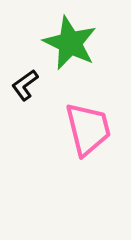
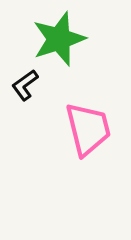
green star: moved 11 px left, 4 px up; rotated 28 degrees clockwise
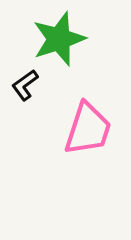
pink trapezoid: rotated 32 degrees clockwise
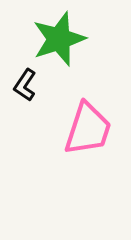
black L-shape: rotated 20 degrees counterclockwise
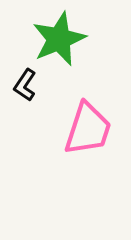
green star: rotated 4 degrees counterclockwise
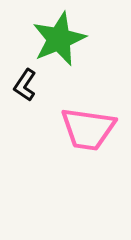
pink trapezoid: rotated 80 degrees clockwise
